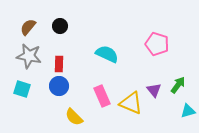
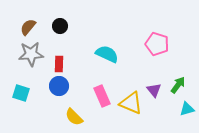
gray star: moved 2 px right, 2 px up; rotated 15 degrees counterclockwise
cyan square: moved 1 px left, 4 px down
cyan triangle: moved 1 px left, 2 px up
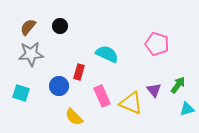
red rectangle: moved 20 px right, 8 px down; rotated 14 degrees clockwise
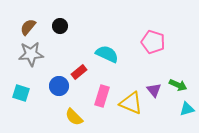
pink pentagon: moved 4 px left, 2 px up
red rectangle: rotated 35 degrees clockwise
green arrow: rotated 78 degrees clockwise
pink rectangle: rotated 40 degrees clockwise
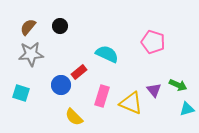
blue circle: moved 2 px right, 1 px up
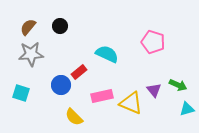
pink rectangle: rotated 60 degrees clockwise
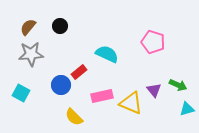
cyan square: rotated 12 degrees clockwise
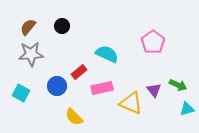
black circle: moved 2 px right
pink pentagon: rotated 20 degrees clockwise
blue circle: moved 4 px left, 1 px down
pink rectangle: moved 8 px up
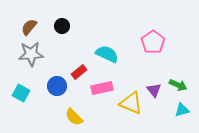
brown semicircle: moved 1 px right
cyan triangle: moved 5 px left, 1 px down
